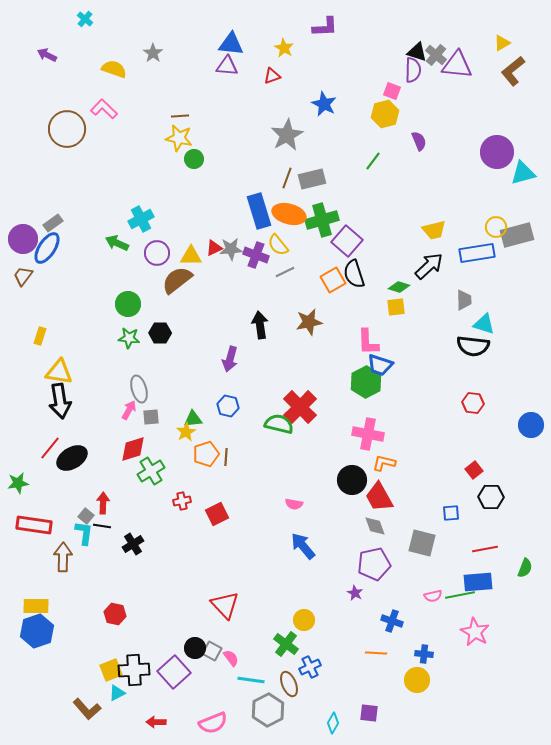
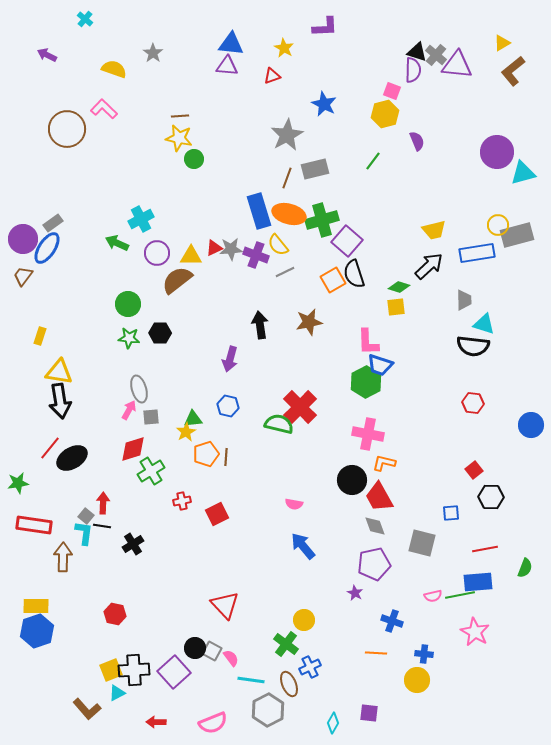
purple semicircle at (419, 141): moved 2 px left
gray rectangle at (312, 179): moved 3 px right, 10 px up
yellow circle at (496, 227): moved 2 px right, 2 px up
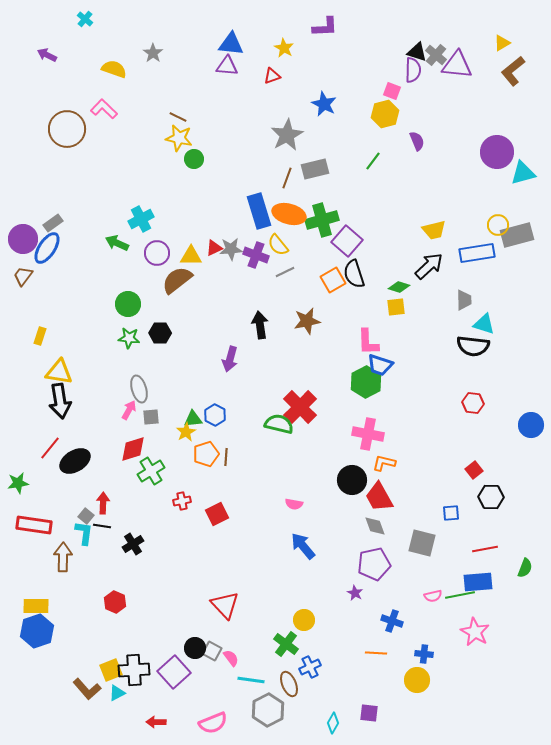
brown line at (180, 116): moved 2 px left, 1 px down; rotated 30 degrees clockwise
brown star at (309, 322): moved 2 px left, 1 px up
blue hexagon at (228, 406): moved 13 px left, 9 px down; rotated 15 degrees clockwise
black ellipse at (72, 458): moved 3 px right, 3 px down
red hexagon at (115, 614): moved 12 px up; rotated 10 degrees clockwise
brown L-shape at (87, 709): moved 20 px up
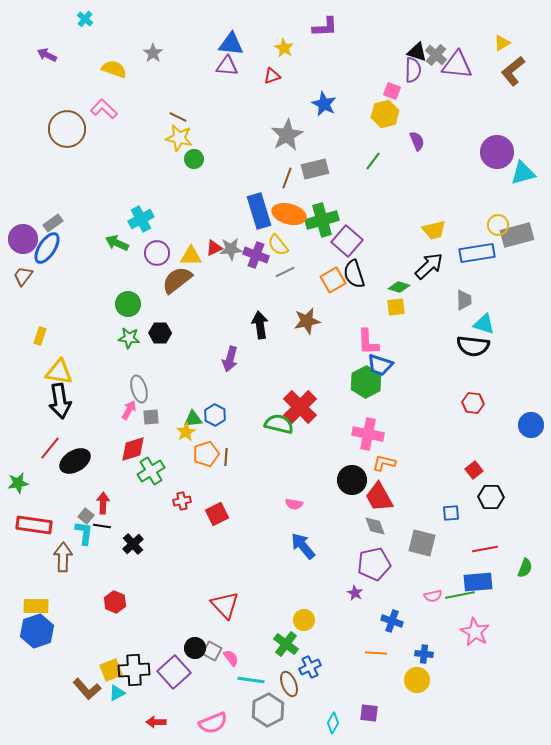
black cross at (133, 544): rotated 10 degrees counterclockwise
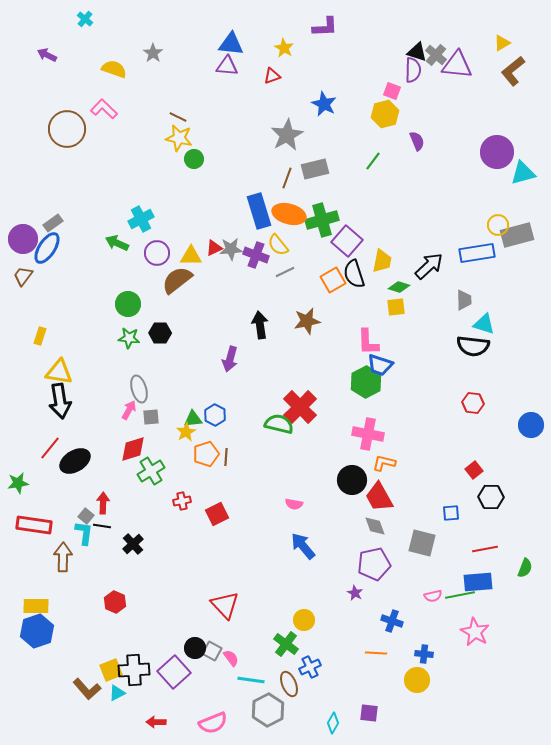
yellow trapezoid at (434, 230): moved 52 px left, 31 px down; rotated 65 degrees counterclockwise
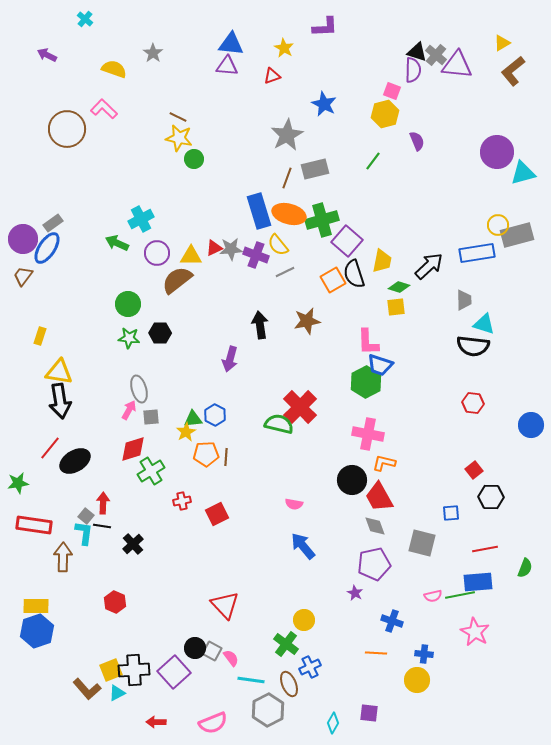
orange pentagon at (206, 454): rotated 15 degrees clockwise
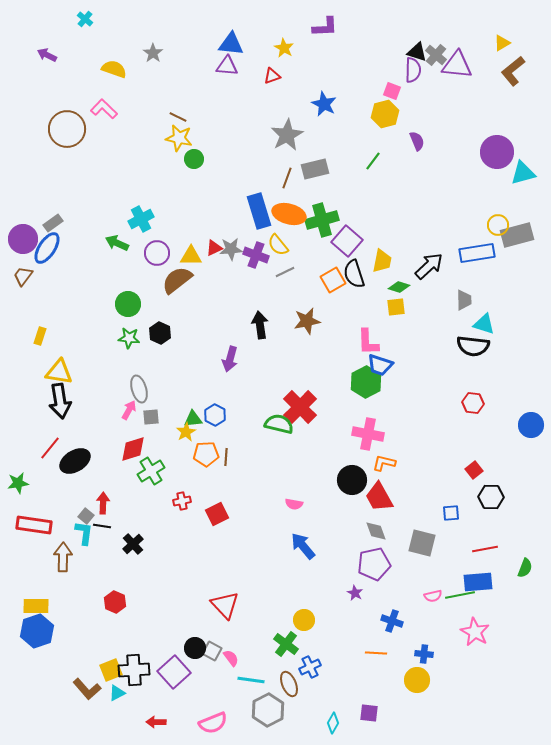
black hexagon at (160, 333): rotated 25 degrees clockwise
gray diamond at (375, 526): moved 1 px right, 5 px down
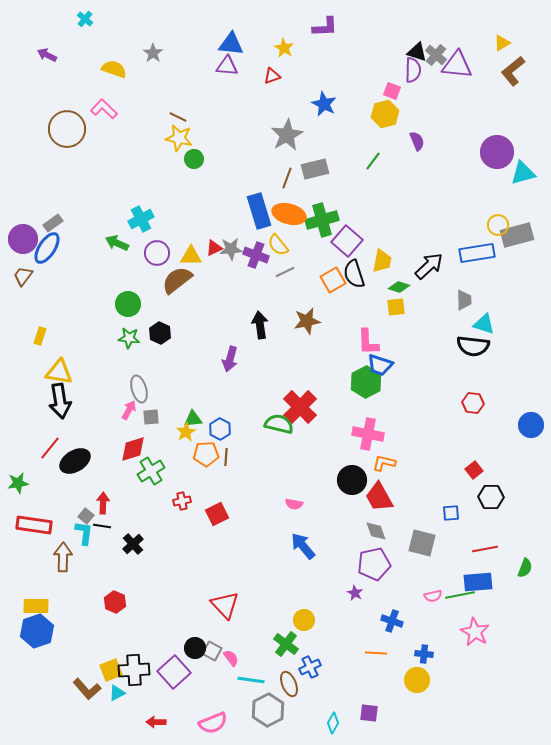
blue hexagon at (215, 415): moved 5 px right, 14 px down
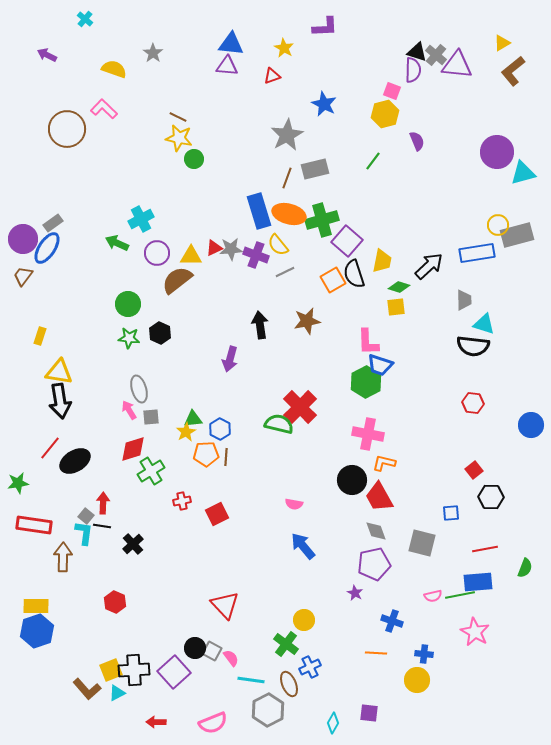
pink arrow at (129, 410): rotated 60 degrees counterclockwise
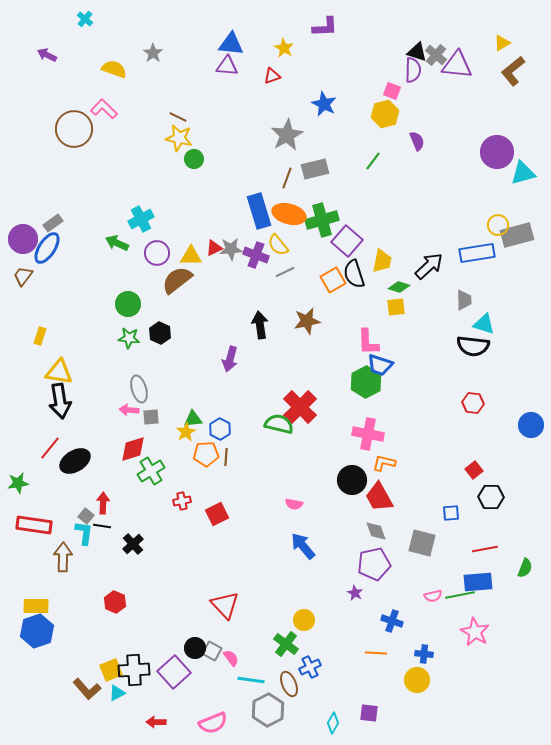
brown circle at (67, 129): moved 7 px right
pink arrow at (129, 410): rotated 54 degrees counterclockwise
